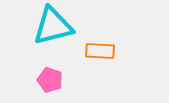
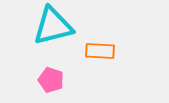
pink pentagon: moved 1 px right
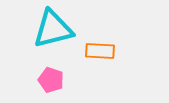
cyan triangle: moved 3 px down
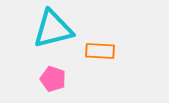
pink pentagon: moved 2 px right, 1 px up
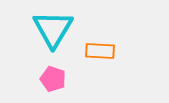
cyan triangle: rotated 45 degrees counterclockwise
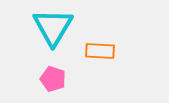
cyan triangle: moved 2 px up
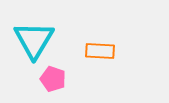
cyan triangle: moved 19 px left, 13 px down
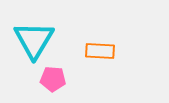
pink pentagon: rotated 15 degrees counterclockwise
